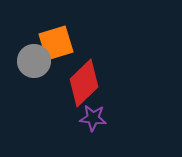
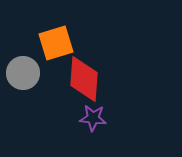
gray circle: moved 11 px left, 12 px down
red diamond: moved 4 px up; rotated 42 degrees counterclockwise
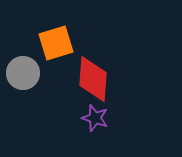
red diamond: moved 9 px right
purple star: moved 2 px right; rotated 12 degrees clockwise
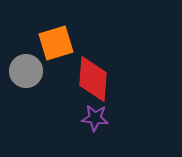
gray circle: moved 3 px right, 2 px up
purple star: rotated 12 degrees counterclockwise
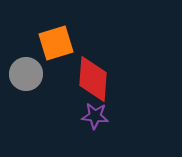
gray circle: moved 3 px down
purple star: moved 2 px up
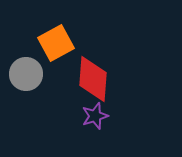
orange square: rotated 12 degrees counterclockwise
purple star: rotated 24 degrees counterclockwise
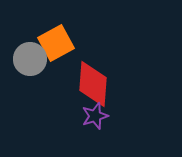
gray circle: moved 4 px right, 15 px up
red diamond: moved 5 px down
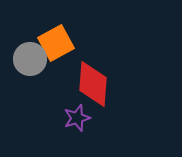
purple star: moved 18 px left, 2 px down
